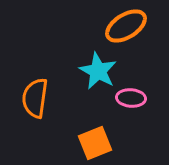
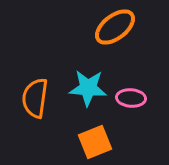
orange ellipse: moved 11 px left, 1 px down; rotated 6 degrees counterclockwise
cyan star: moved 10 px left, 17 px down; rotated 24 degrees counterclockwise
orange square: moved 1 px up
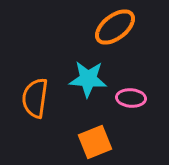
cyan star: moved 9 px up
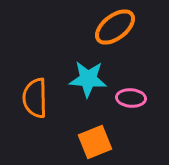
orange semicircle: rotated 9 degrees counterclockwise
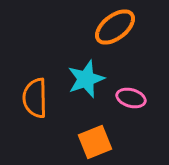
cyan star: moved 2 px left; rotated 24 degrees counterclockwise
pink ellipse: rotated 12 degrees clockwise
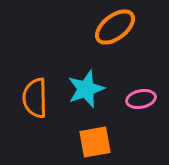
cyan star: moved 10 px down
pink ellipse: moved 10 px right, 1 px down; rotated 28 degrees counterclockwise
orange square: rotated 12 degrees clockwise
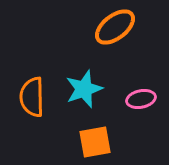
cyan star: moved 2 px left
orange semicircle: moved 3 px left, 1 px up
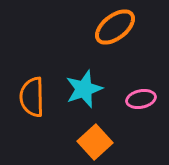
orange square: rotated 32 degrees counterclockwise
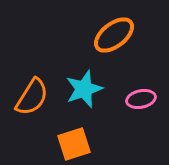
orange ellipse: moved 1 px left, 8 px down
orange semicircle: rotated 147 degrees counterclockwise
orange square: moved 21 px left, 2 px down; rotated 24 degrees clockwise
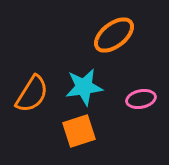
cyan star: moved 2 px up; rotated 12 degrees clockwise
orange semicircle: moved 3 px up
orange square: moved 5 px right, 13 px up
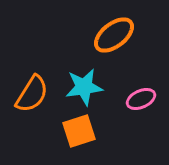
pink ellipse: rotated 12 degrees counterclockwise
